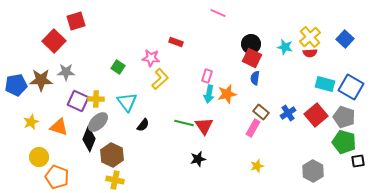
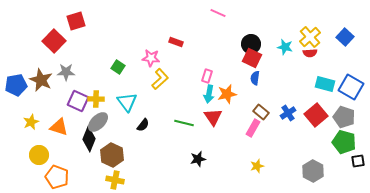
blue square at (345, 39): moved 2 px up
brown star at (41, 80): rotated 25 degrees clockwise
red triangle at (204, 126): moved 9 px right, 9 px up
yellow circle at (39, 157): moved 2 px up
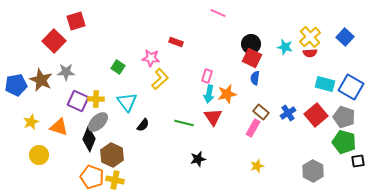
orange pentagon at (57, 177): moved 35 px right
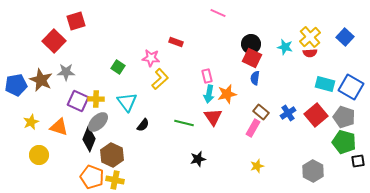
pink rectangle at (207, 76): rotated 32 degrees counterclockwise
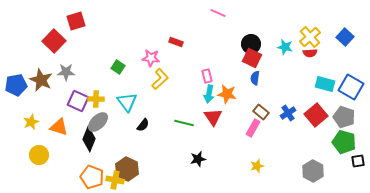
orange star at (227, 94): rotated 24 degrees clockwise
brown hexagon at (112, 155): moved 15 px right, 14 px down
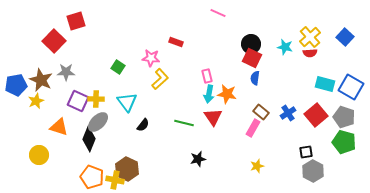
yellow star at (31, 122): moved 5 px right, 21 px up
black square at (358, 161): moved 52 px left, 9 px up
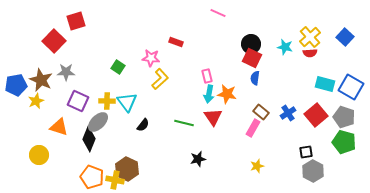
yellow cross at (96, 99): moved 11 px right, 2 px down
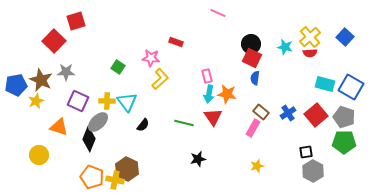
green pentagon at (344, 142): rotated 15 degrees counterclockwise
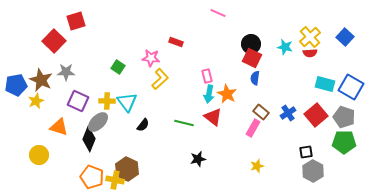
orange star at (227, 94): rotated 18 degrees clockwise
red triangle at (213, 117): rotated 18 degrees counterclockwise
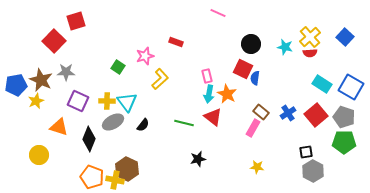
pink star at (151, 58): moved 6 px left, 2 px up; rotated 24 degrees counterclockwise
red square at (252, 58): moved 9 px left, 11 px down
cyan rectangle at (325, 84): moved 3 px left; rotated 18 degrees clockwise
gray ellipse at (98, 122): moved 15 px right; rotated 15 degrees clockwise
yellow star at (257, 166): moved 1 px down; rotated 24 degrees clockwise
